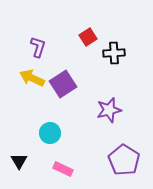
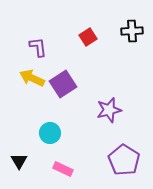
purple L-shape: rotated 25 degrees counterclockwise
black cross: moved 18 px right, 22 px up
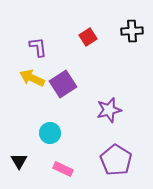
purple pentagon: moved 8 px left
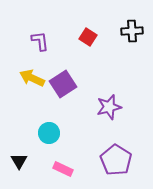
red square: rotated 24 degrees counterclockwise
purple L-shape: moved 2 px right, 6 px up
purple star: moved 3 px up
cyan circle: moved 1 px left
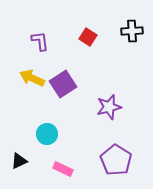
cyan circle: moved 2 px left, 1 px down
black triangle: rotated 36 degrees clockwise
